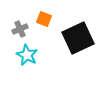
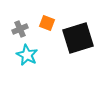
orange square: moved 3 px right, 4 px down
black square: rotated 8 degrees clockwise
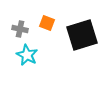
gray cross: rotated 35 degrees clockwise
black square: moved 4 px right, 3 px up
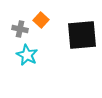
orange square: moved 6 px left, 3 px up; rotated 21 degrees clockwise
black square: rotated 12 degrees clockwise
